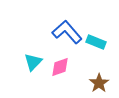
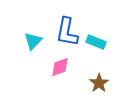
blue L-shape: rotated 128 degrees counterclockwise
cyan triangle: moved 21 px up
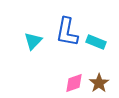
pink diamond: moved 14 px right, 16 px down
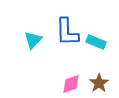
blue L-shape: rotated 12 degrees counterclockwise
cyan triangle: moved 1 px up
pink diamond: moved 3 px left, 1 px down
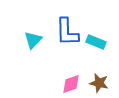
brown star: rotated 24 degrees counterclockwise
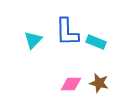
pink diamond: rotated 20 degrees clockwise
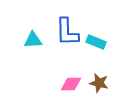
cyan triangle: rotated 42 degrees clockwise
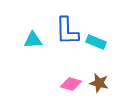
blue L-shape: moved 1 px up
pink diamond: rotated 15 degrees clockwise
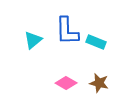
cyan triangle: rotated 36 degrees counterclockwise
pink diamond: moved 5 px left, 1 px up; rotated 15 degrees clockwise
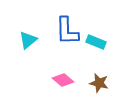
cyan triangle: moved 5 px left
pink diamond: moved 3 px left, 3 px up; rotated 10 degrees clockwise
